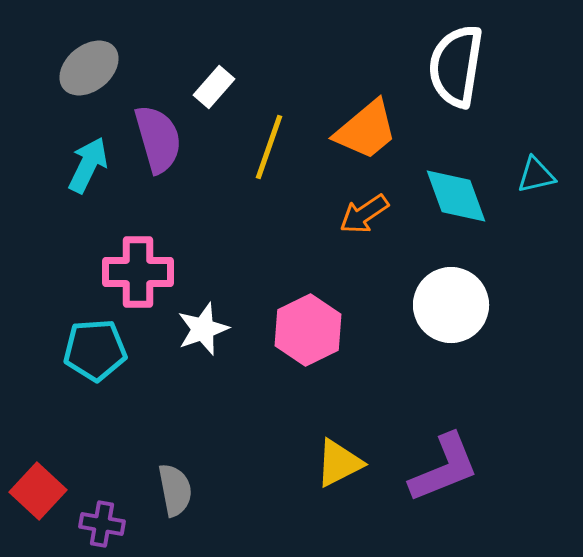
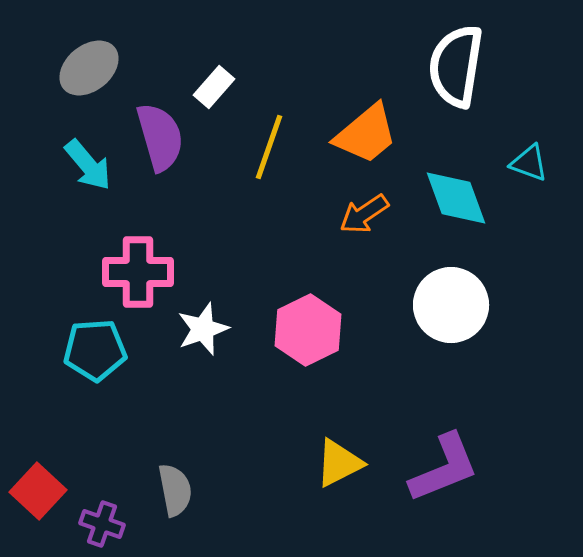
orange trapezoid: moved 4 px down
purple semicircle: moved 2 px right, 2 px up
cyan arrow: rotated 114 degrees clockwise
cyan triangle: moved 7 px left, 12 px up; rotated 33 degrees clockwise
cyan diamond: moved 2 px down
purple cross: rotated 9 degrees clockwise
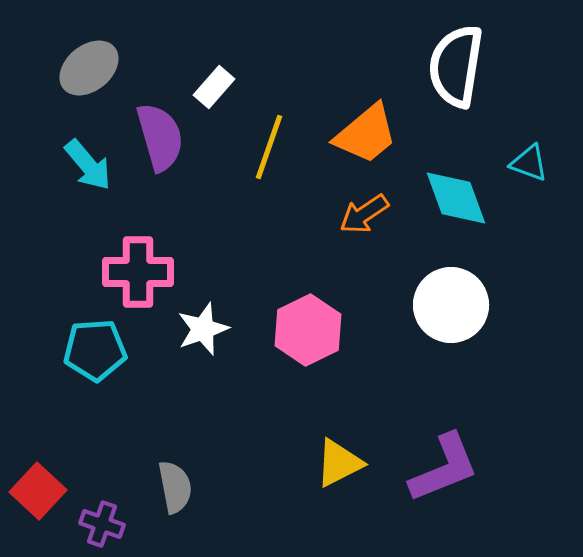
gray semicircle: moved 3 px up
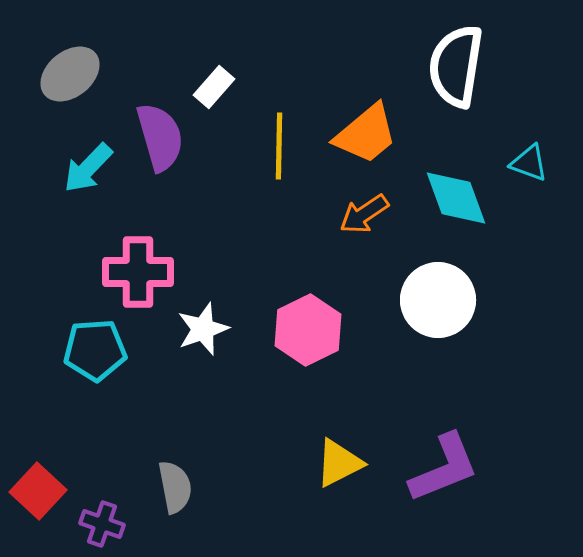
gray ellipse: moved 19 px left, 6 px down
yellow line: moved 10 px right, 1 px up; rotated 18 degrees counterclockwise
cyan arrow: moved 3 px down; rotated 84 degrees clockwise
white circle: moved 13 px left, 5 px up
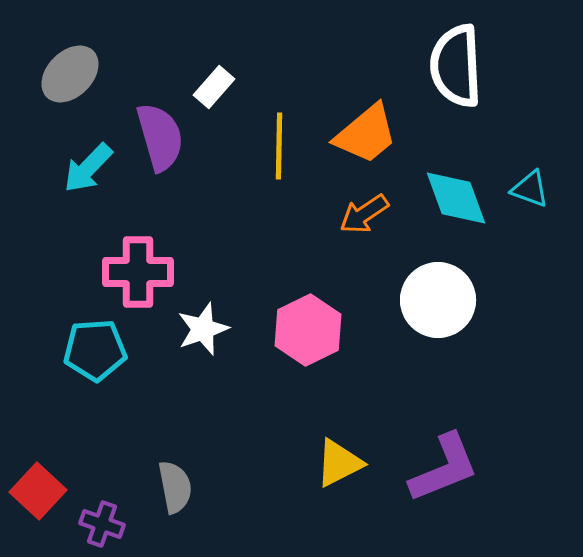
white semicircle: rotated 12 degrees counterclockwise
gray ellipse: rotated 6 degrees counterclockwise
cyan triangle: moved 1 px right, 26 px down
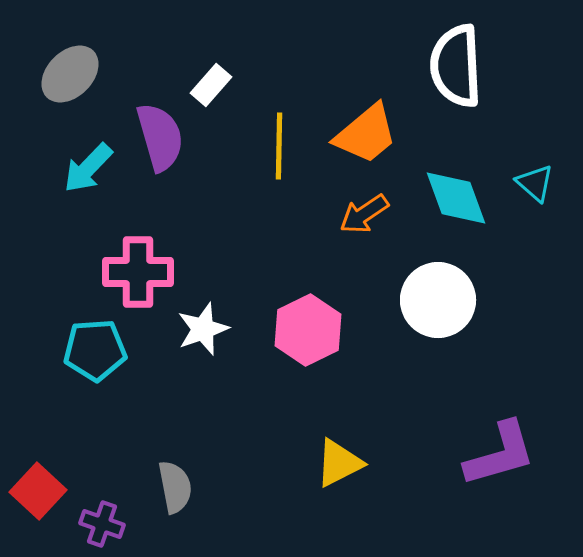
white rectangle: moved 3 px left, 2 px up
cyan triangle: moved 5 px right, 6 px up; rotated 21 degrees clockwise
purple L-shape: moved 56 px right, 14 px up; rotated 6 degrees clockwise
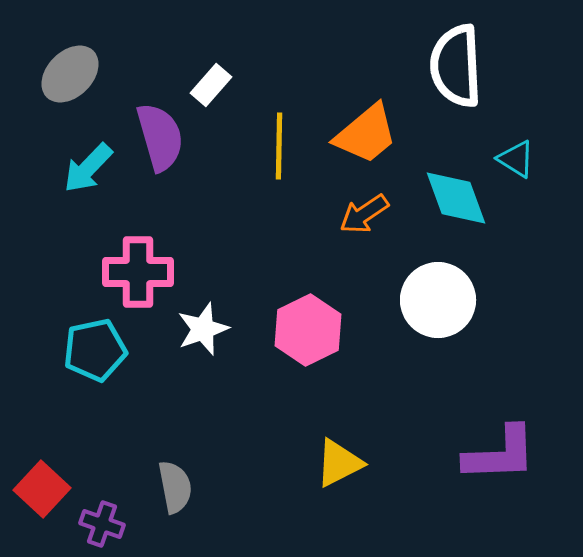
cyan triangle: moved 19 px left, 24 px up; rotated 9 degrees counterclockwise
cyan pentagon: rotated 8 degrees counterclockwise
purple L-shape: rotated 14 degrees clockwise
red square: moved 4 px right, 2 px up
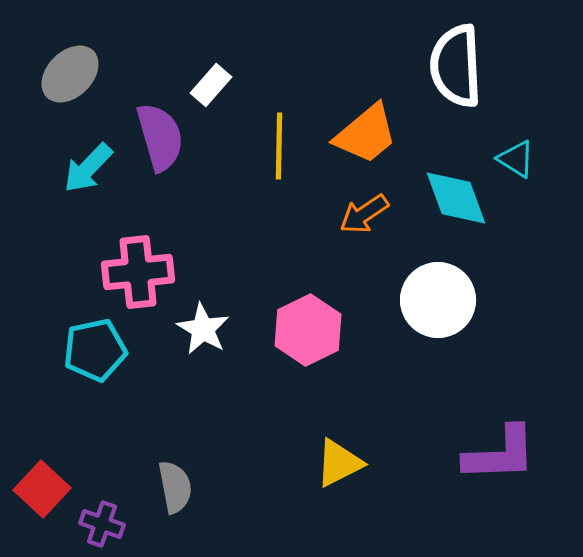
pink cross: rotated 6 degrees counterclockwise
white star: rotated 22 degrees counterclockwise
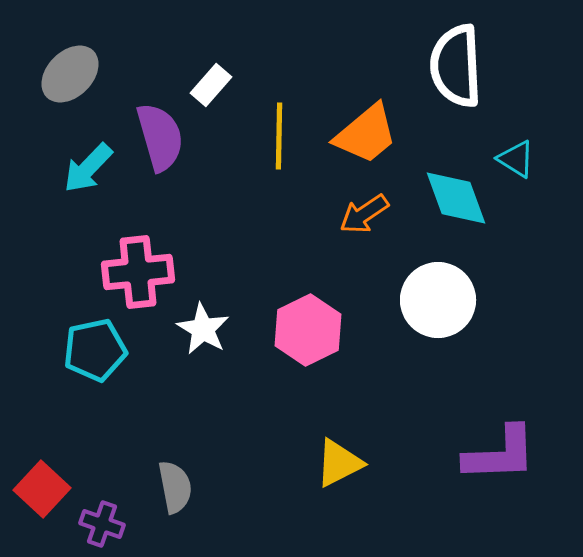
yellow line: moved 10 px up
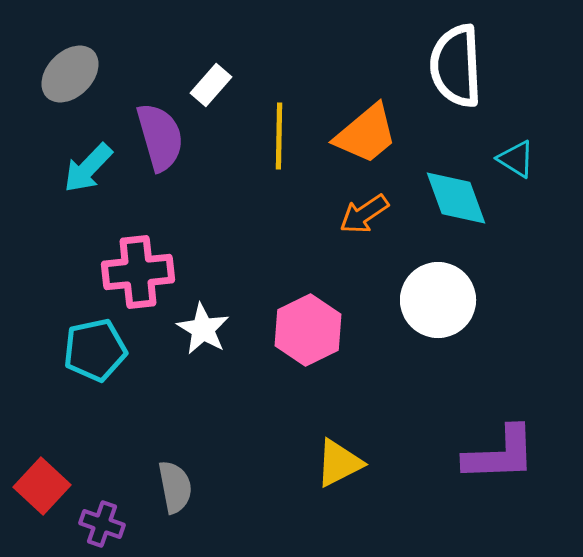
red square: moved 3 px up
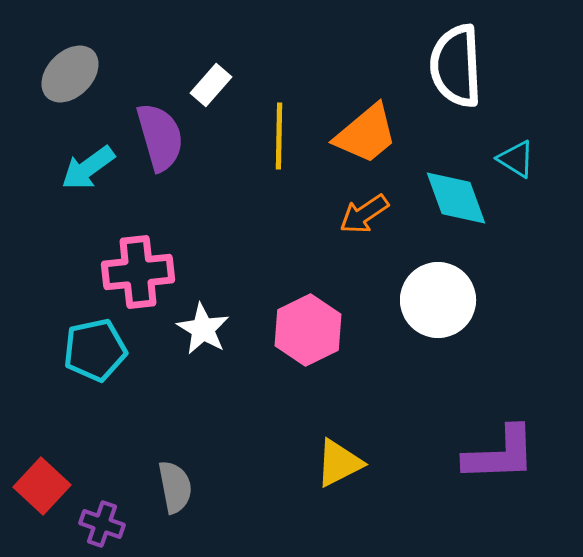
cyan arrow: rotated 10 degrees clockwise
